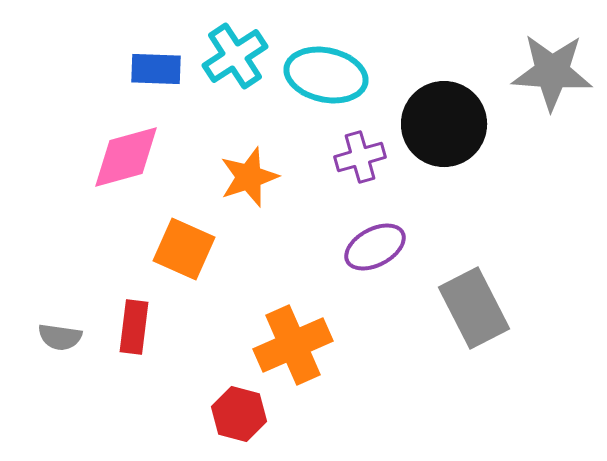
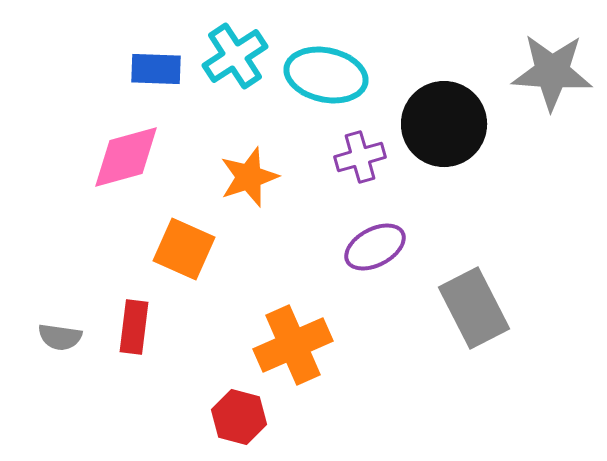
red hexagon: moved 3 px down
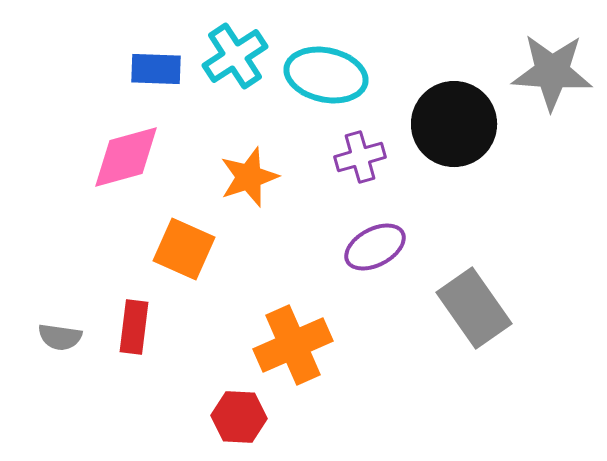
black circle: moved 10 px right
gray rectangle: rotated 8 degrees counterclockwise
red hexagon: rotated 12 degrees counterclockwise
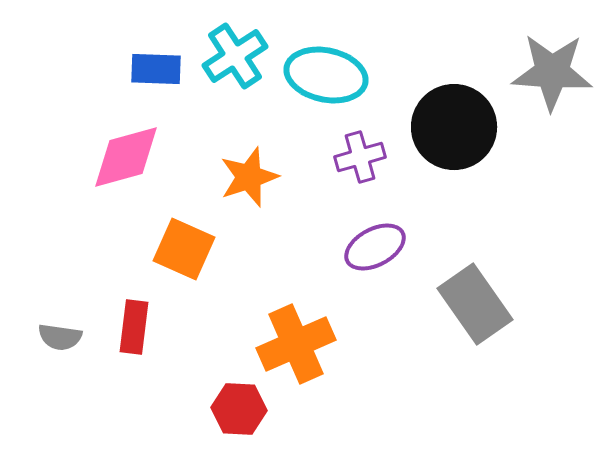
black circle: moved 3 px down
gray rectangle: moved 1 px right, 4 px up
orange cross: moved 3 px right, 1 px up
red hexagon: moved 8 px up
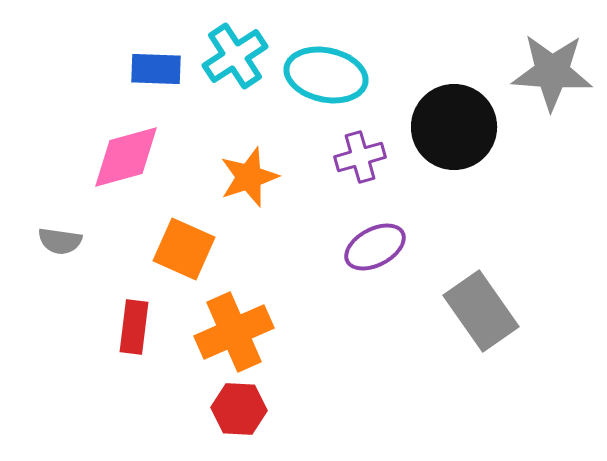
gray rectangle: moved 6 px right, 7 px down
gray semicircle: moved 96 px up
orange cross: moved 62 px left, 12 px up
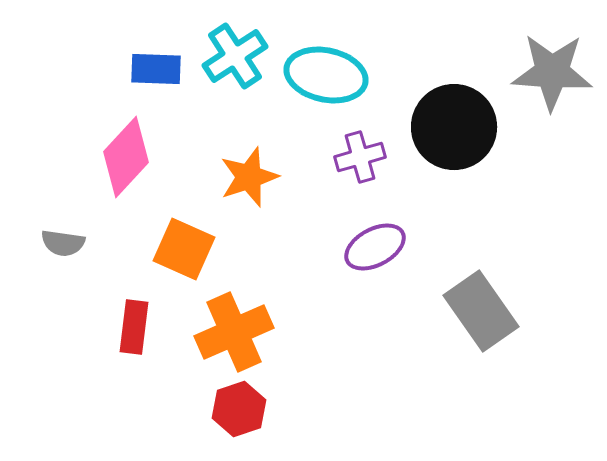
pink diamond: rotated 32 degrees counterclockwise
gray semicircle: moved 3 px right, 2 px down
red hexagon: rotated 22 degrees counterclockwise
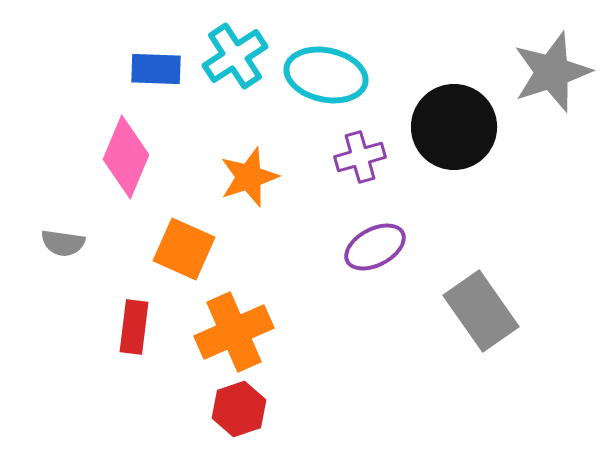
gray star: rotated 22 degrees counterclockwise
pink diamond: rotated 20 degrees counterclockwise
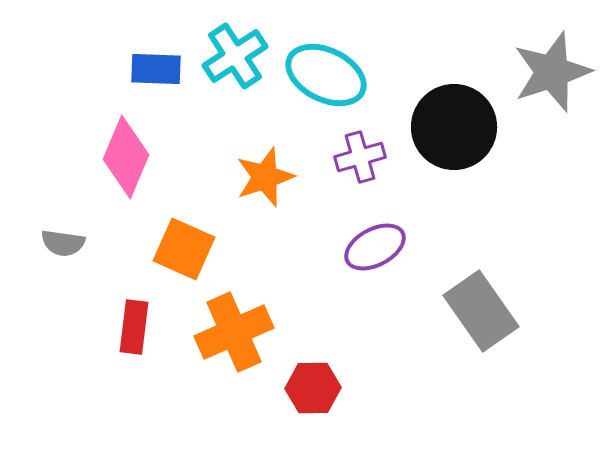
cyan ellipse: rotated 14 degrees clockwise
orange star: moved 16 px right
red hexagon: moved 74 px right, 21 px up; rotated 18 degrees clockwise
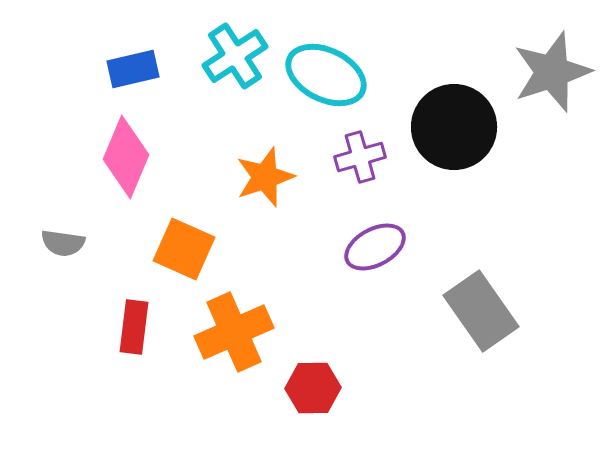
blue rectangle: moved 23 px left; rotated 15 degrees counterclockwise
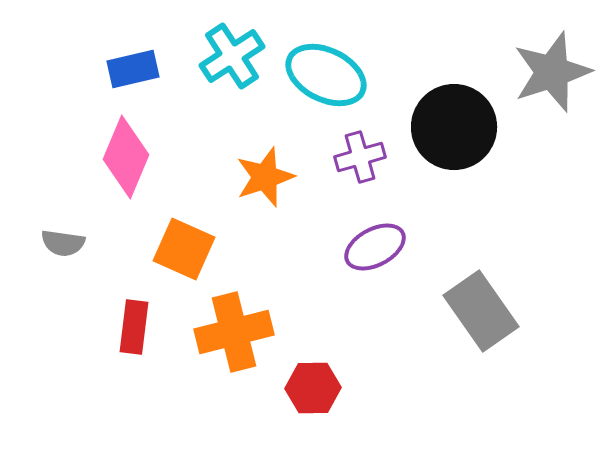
cyan cross: moved 3 px left
orange cross: rotated 10 degrees clockwise
